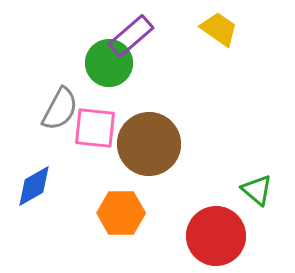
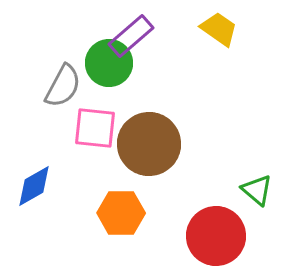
gray semicircle: moved 3 px right, 23 px up
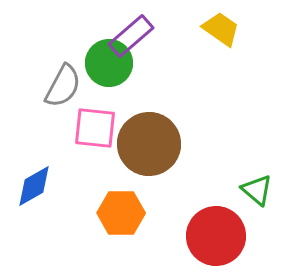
yellow trapezoid: moved 2 px right
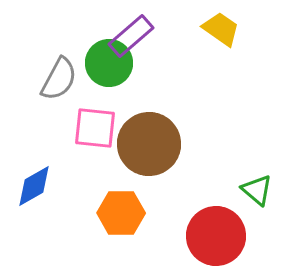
gray semicircle: moved 4 px left, 7 px up
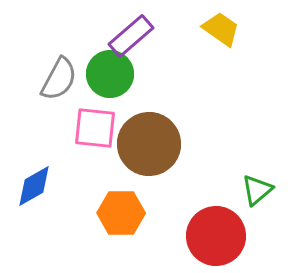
green circle: moved 1 px right, 11 px down
green triangle: rotated 40 degrees clockwise
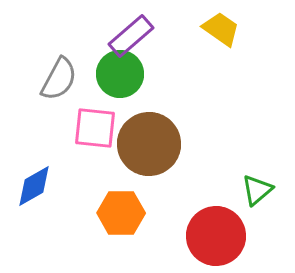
green circle: moved 10 px right
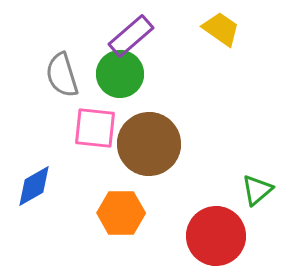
gray semicircle: moved 3 px right, 4 px up; rotated 135 degrees clockwise
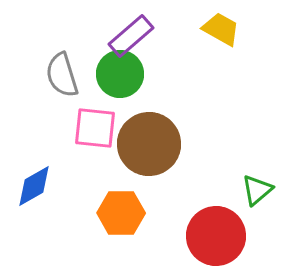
yellow trapezoid: rotated 6 degrees counterclockwise
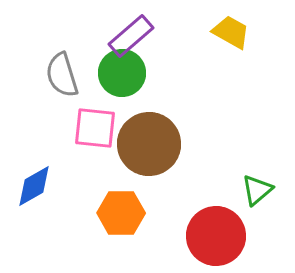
yellow trapezoid: moved 10 px right, 3 px down
green circle: moved 2 px right, 1 px up
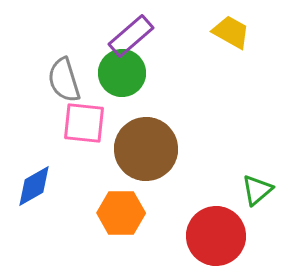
gray semicircle: moved 2 px right, 5 px down
pink square: moved 11 px left, 5 px up
brown circle: moved 3 px left, 5 px down
